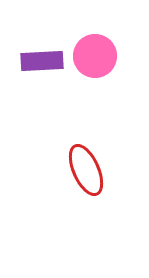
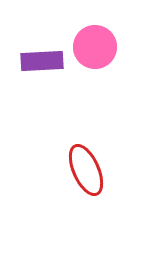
pink circle: moved 9 px up
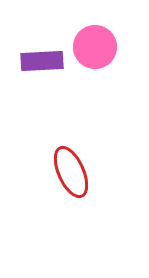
red ellipse: moved 15 px left, 2 px down
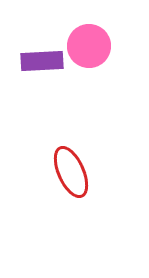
pink circle: moved 6 px left, 1 px up
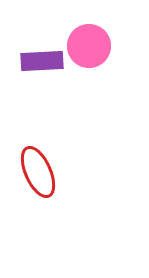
red ellipse: moved 33 px left
